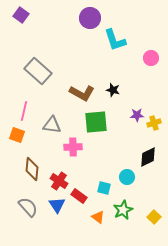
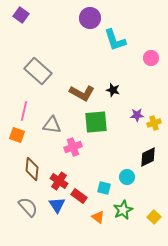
pink cross: rotated 18 degrees counterclockwise
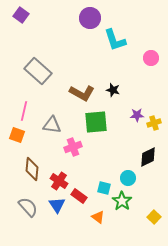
cyan circle: moved 1 px right, 1 px down
green star: moved 1 px left, 9 px up; rotated 12 degrees counterclockwise
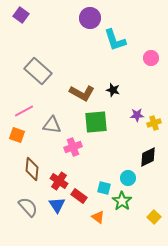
pink line: rotated 48 degrees clockwise
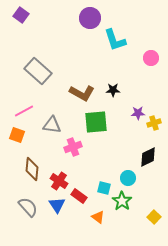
black star: rotated 16 degrees counterclockwise
purple star: moved 1 px right, 2 px up
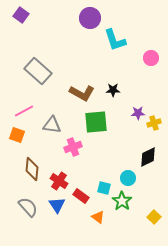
red rectangle: moved 2 px right
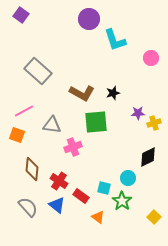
purple circle: moved 1 px left, 1 px down
black star: moved 3 px down; rotated 16 degrees counterclockwise
blue triangle: rotated 18 degrees counterclockwise
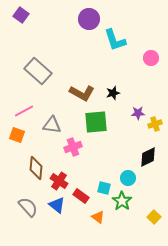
yellow cross: moved 1 px right, 1 px down
brown diamond: moved 4 px right, 1 px up
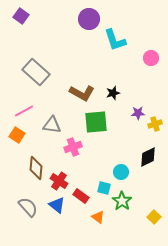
purple square: moved 1 px down
gray rectangle: moved 2 px left, 1 px down
orange square: rotated 14 degrees clockwise
cyan circle: moved 7 px left, 6 px up
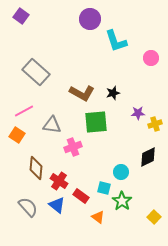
purple circle: moved 1 px right
cyan L-shape: moved 1 px right, 1 px down
